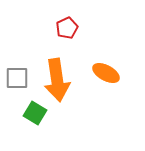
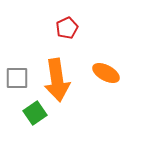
green square: rotated 25 degrees clockwise
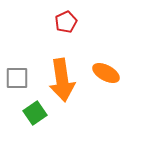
red pentagon: moved 1 px left, 6 px up
orange arrow: moved 5 px right
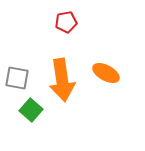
red pentagon: rotated 15 degrees clockwise
gray square: rotated 10 degrees clockwise
green square: moved 4 px left, 3 px up; rotated 15 degrees counterclockwise
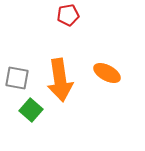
red pentagon: moved 2 px right, 7 px up
orange ellipse: moved 1 px right
orange arrow: moved 2 px left
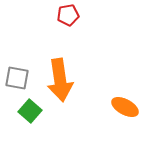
orange ellipse: moved 18 px right, 34 px down
green square: moved 1 px left, 1 px down
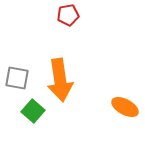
green square: moved 3 px right
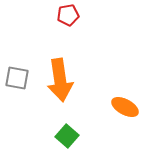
green square: moved 34 px right, 25 px down
